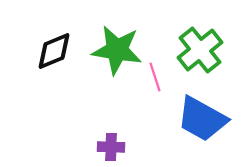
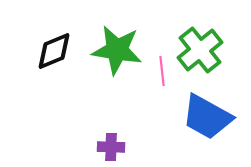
pink line: moved 7 px right, 6 px up; rotated 12 degrees clockwise
blue trapezoid: moved 5 px right, 2 px up
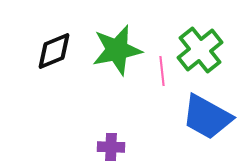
green star: rotated 21 degrees counterclockwise
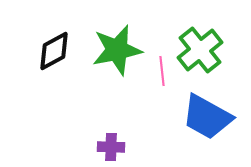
black diamond: rotated 6 degrees counterclockwise
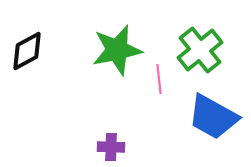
black diamond: moved 27 px left
pink line: moved 3 px left, 8 px down
blue trapezoid: moved 6 px right
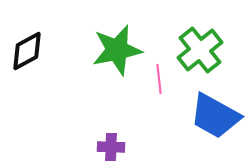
blue trapezoid: moved 2 px right, 1 px up
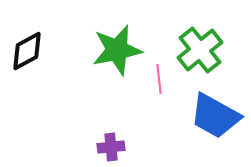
purple cross: rotated 8 degrees counterclockwise
